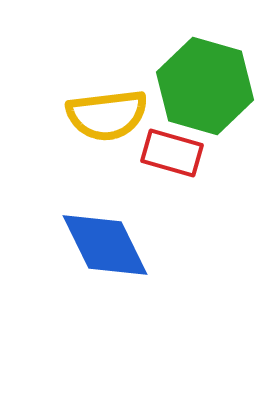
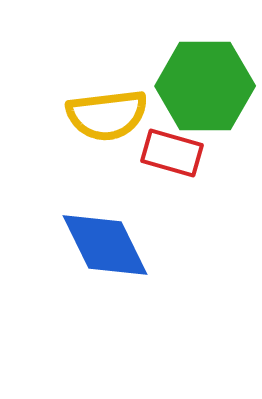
green hexagon: rotated 16 degrees counterclockwise
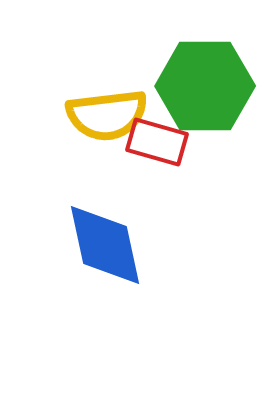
red rectangle: moved 15 px left, 11 px up
blue diamond: rotated 14 degrees clockwise
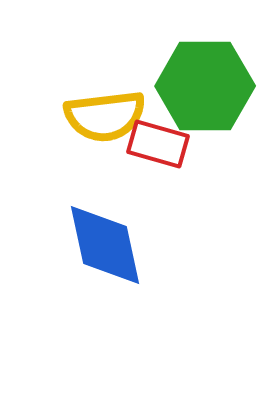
yellow semicircle: moved 2 px left, 1 px down
red rectangle: moved 1 px right, 2 px down
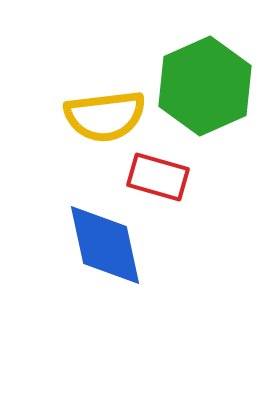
green hexagon: rotated 24 degrees counterclockwise
red rectangle: moved 33 px down
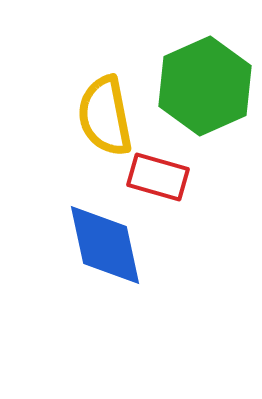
yellow semicircle: rotated 86 degrees clockwise
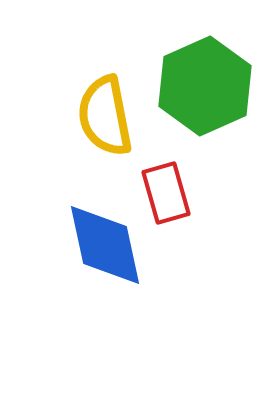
red rectangle: moved 8 px right, 16 px down; rotated 58 degrees clockwise
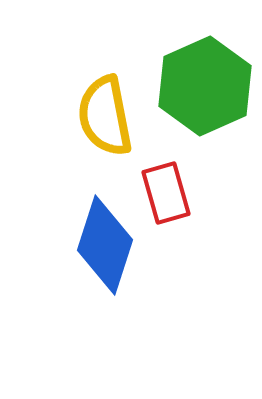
blue diamond: rotated 30 degrees clockwise
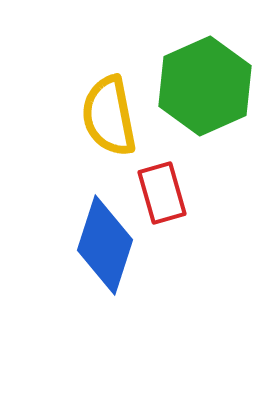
yellow semicircle: moved 4 px right
red rectangle: moved 4 px left
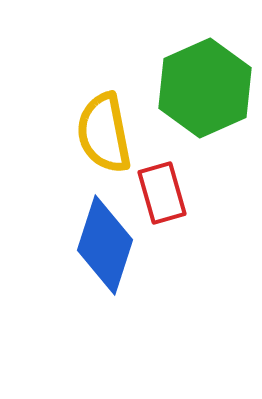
green hexagon: moved 2 px down
yellow semicircle: moved 5 px left, 17 px down
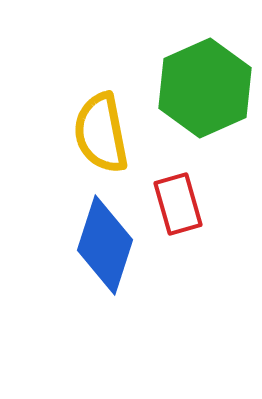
yellow semicircle: moved 3 px left
red rectangle: moved 16 px right, 11 px down
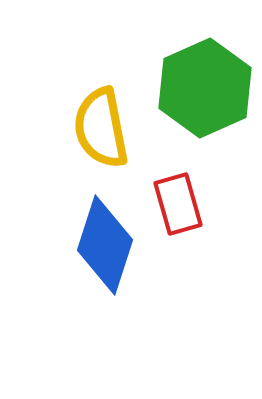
yellow semicircle: moved 5 px up
